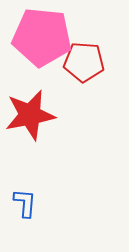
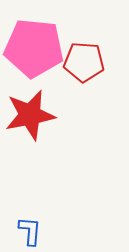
pink pentagon: moved 8 px left, 11 px down
blue L-shape: moved 5 px right, 28 px down
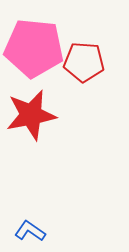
red star: moved 1 px right
blue L-shape: rotated 60 degrees counterclockwise
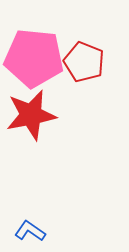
pink pentagon: moved 10 px down
red pentagon: rotated 18 degrees clockwise
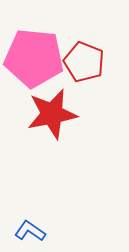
red star: moved 21 px right, 1 px up
